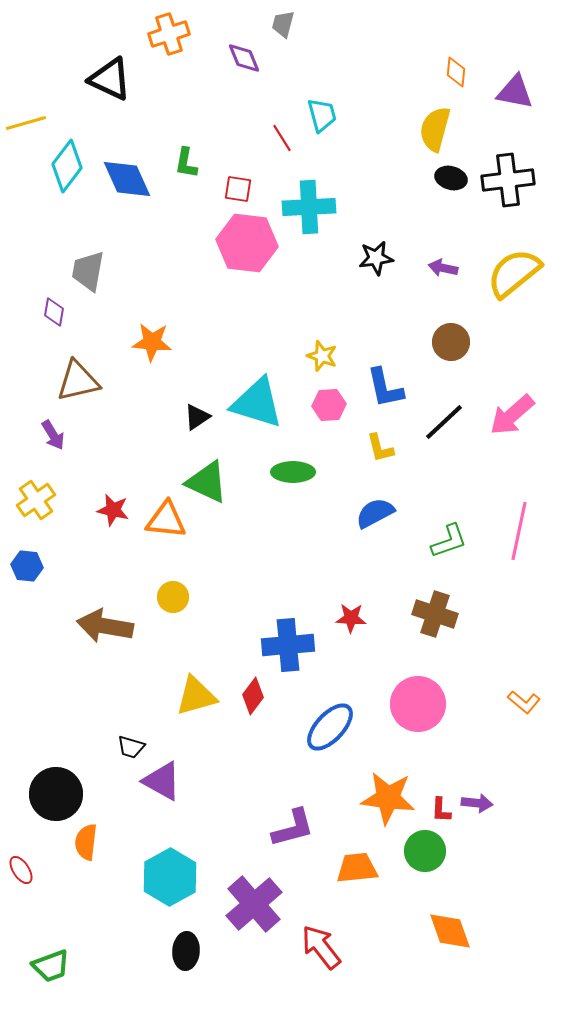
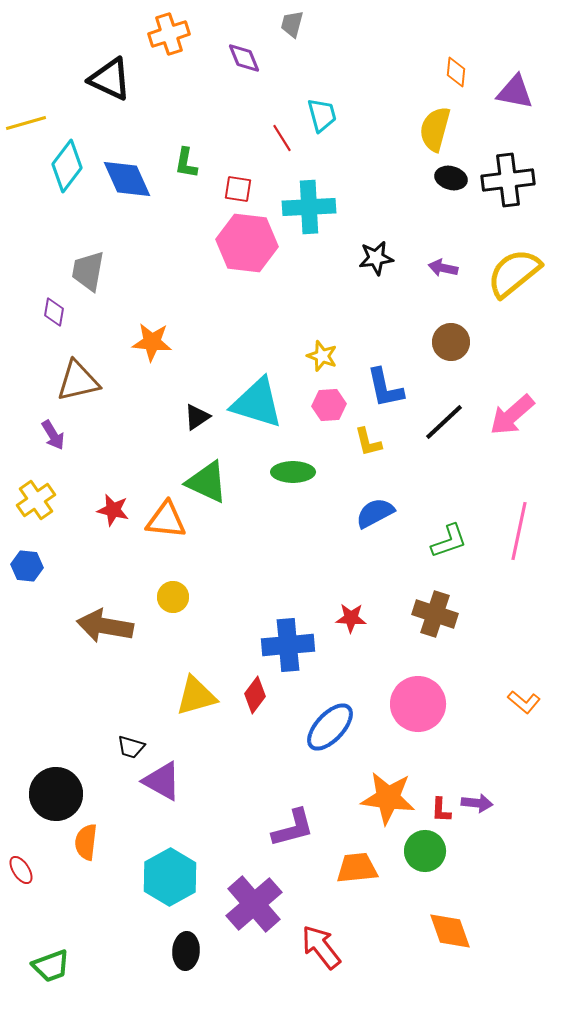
gray trapezoid at (283, 24): moved 9 px right
yellow L-shape at (380, 448): moved 12 px left, 6 px up
red diamond at (253, 696): moved 2 px right, 1 px up
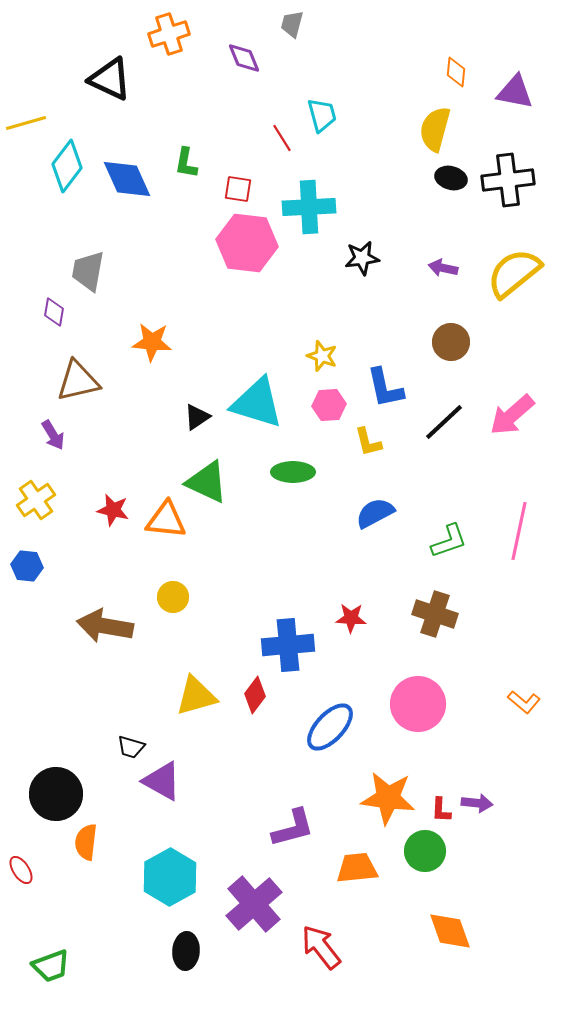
black star at (376, 258): moved 14 px left
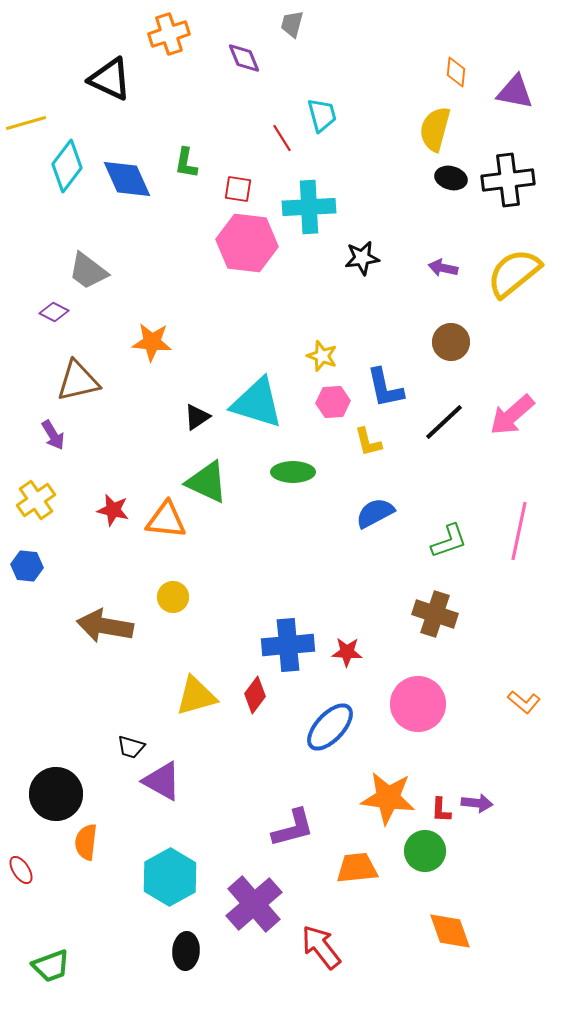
gray trapezoid at (88, 271): rotated 63 degrees counterclockwise
purple diamond at (54, 312): rotated 72 degrees counterclockwise
pink hexagon at (329, 405): moved 4 px right, 3 px up
red star at (351, 618): moved 4 px left, 34 px down
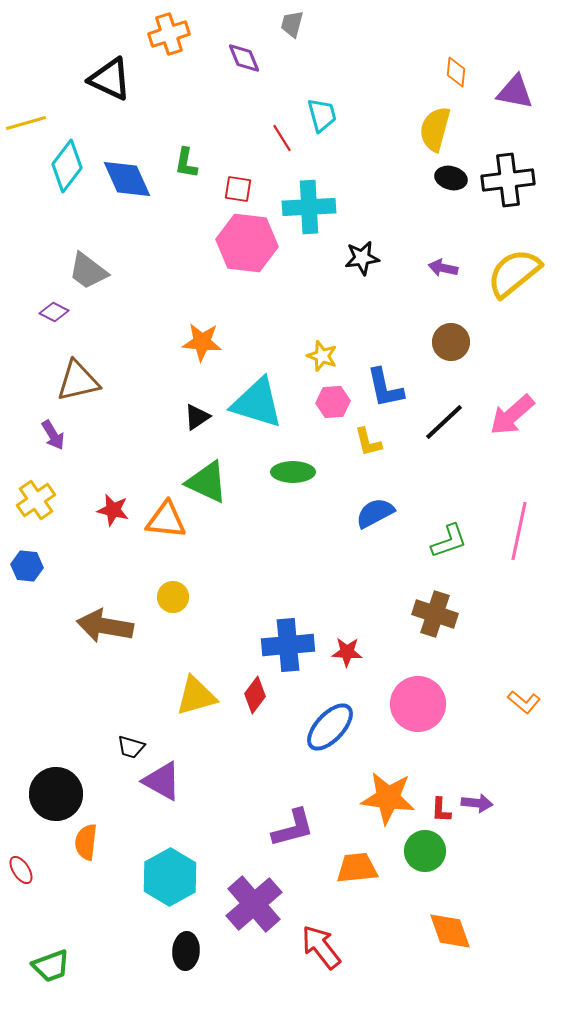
orange star at (152, 342): moved 50 px right
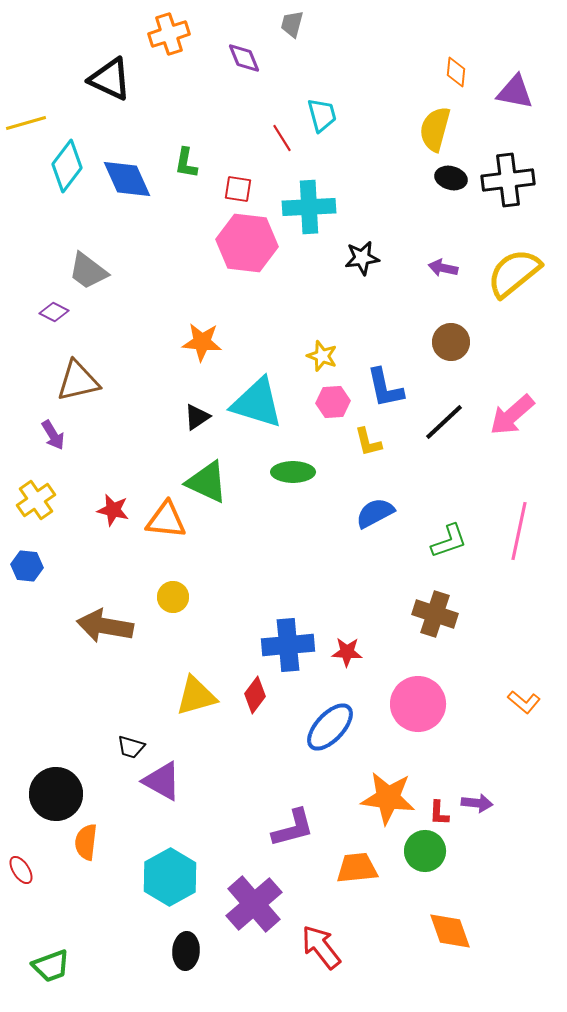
red L-shape at (441, 810): moved 2 px left, 3 px down
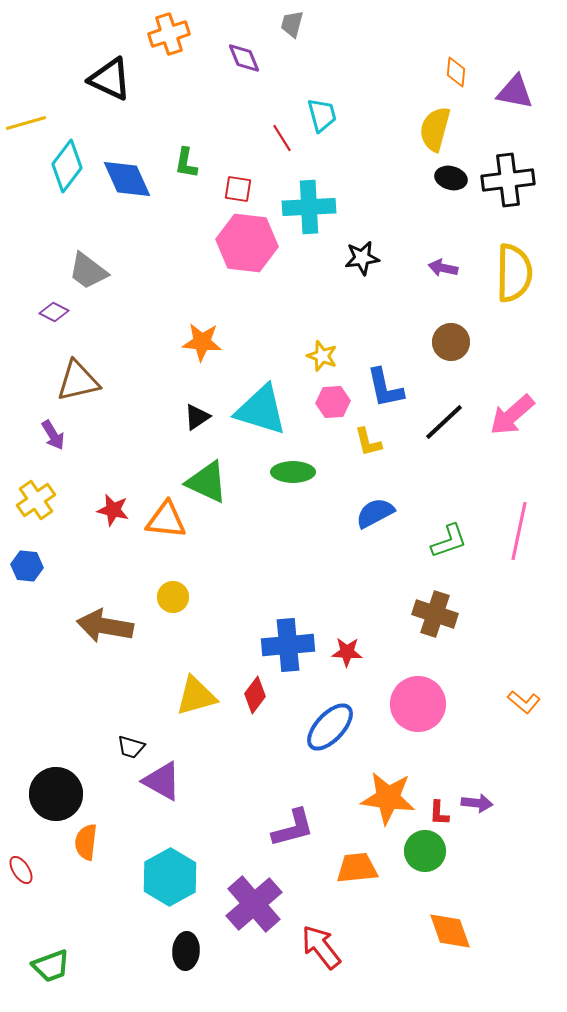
yellow semicircle at (514, 273): rotated 130 degrees clockwise
cyan triangle at (257, 403): moved 4 px right, 7 px down
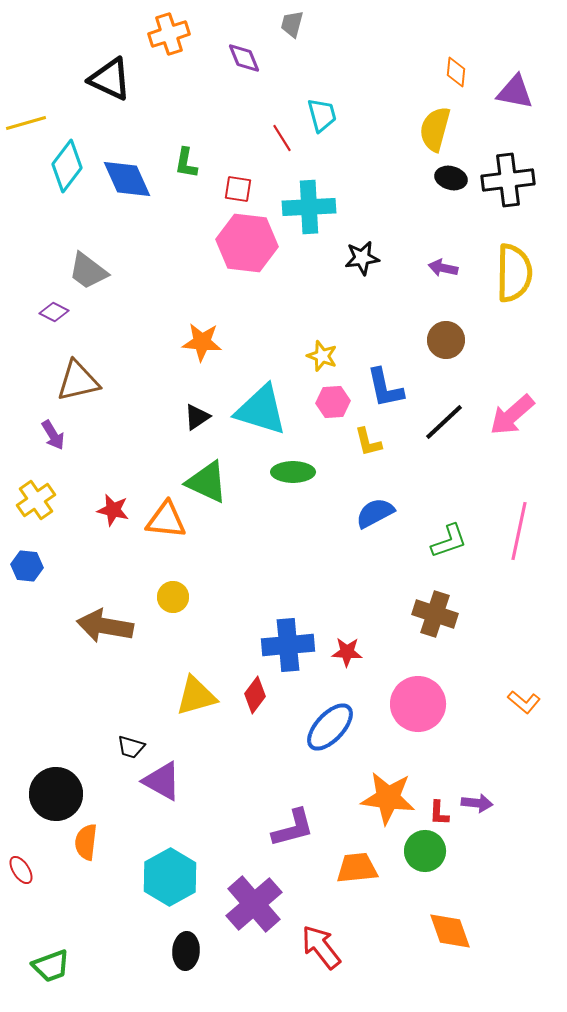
brown circle at (451, 342): moved 5 px left, 2 px up
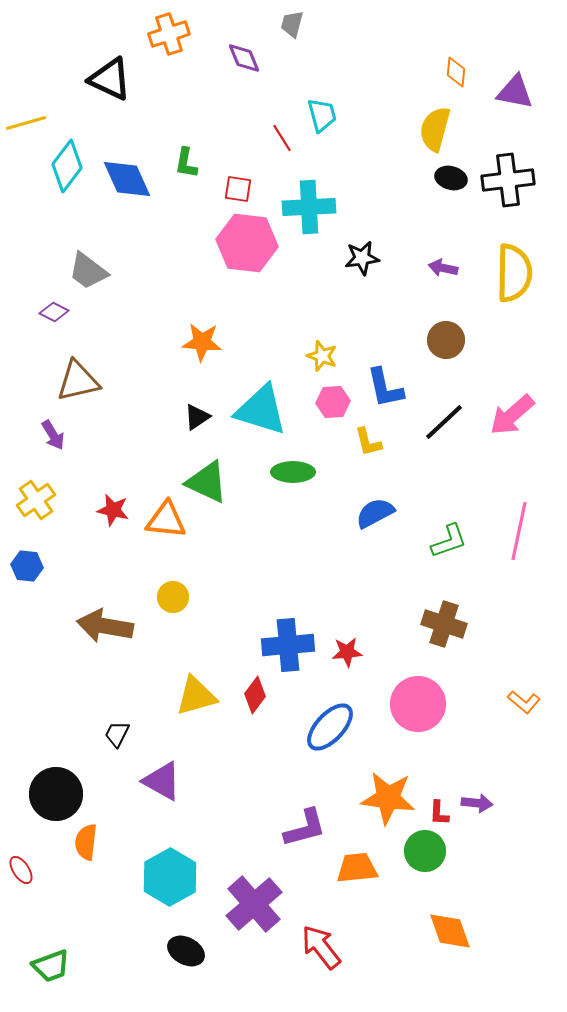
brown cross at (435, 614): moved 9 px right, 10 px down
red star at (347, 652): rotated 8 degrees counterclockwise
black trapezoid at (131, 747): moved 14 px left, 13 px up; rotated 100 degrees clockwise
purple L-shape at (293, 828): moved 12 px right
black ellipse at (186, 951): rotated 66 degrees counterclockwise
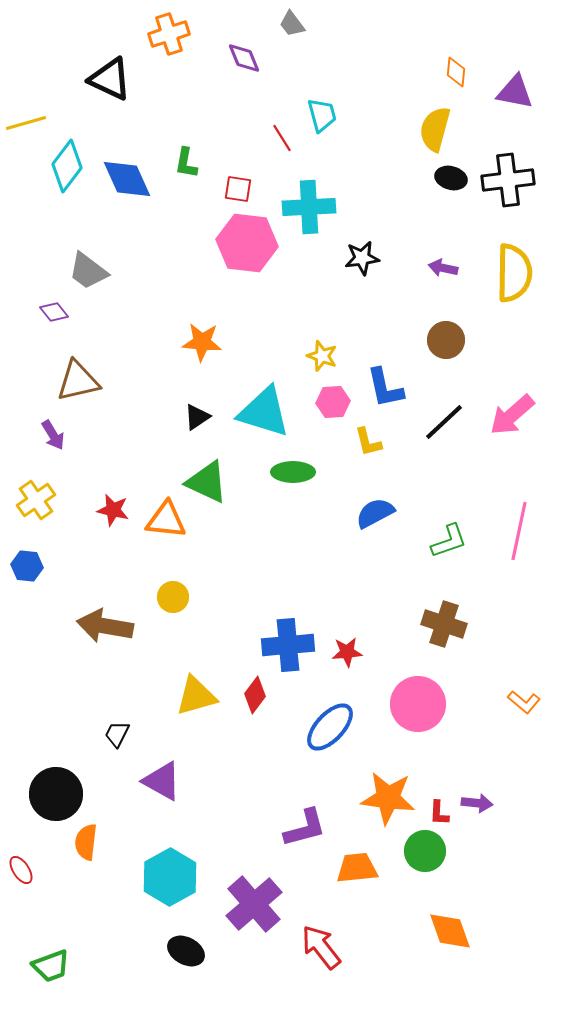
gray trapezoid at (292, 24): rotated 52 degrees counterclockwise
purple diamond at (54, 312): rotated 24 degrees clockwise
cyan triangle at (261, 410): moved 3 px right, 2 px down
